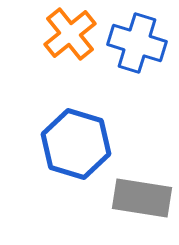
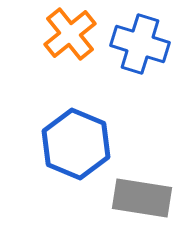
blue cross: moved 3 px right, 1 px down
blue hexagon: rotated 6 degrees clockwise
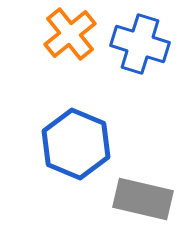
gray rectangle: moved 1 px right, 1 px down; rotated 4 degrees clockwise
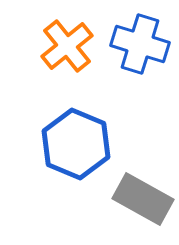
orange cross: moved 3 px left, 12 px down
gray rectangle: rotated 16 degrees clockwise
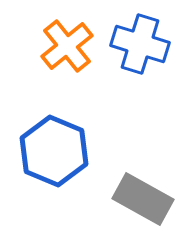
blue hexagon: moved 22 px left, 7 px down
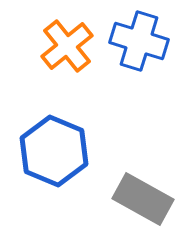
blue cross: moved 1 px left, 3 px up
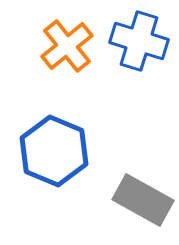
gray rectangle: moved 1 px down
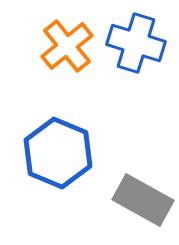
blue cross: moved 3 px left, 2 px down
blue hexagon: moved 4 px right, 2 px down
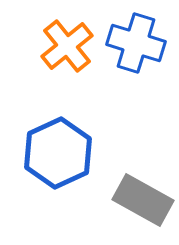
blue hexagon: rotated 12 degrees clockwise
